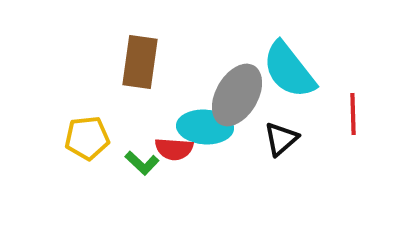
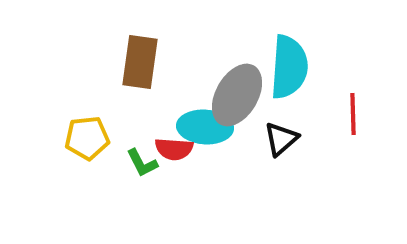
cyan semicircle: moved 3 px up; rotated 138 degrees counterclockwise
green L-shape: rotated 20 degrees clockwise
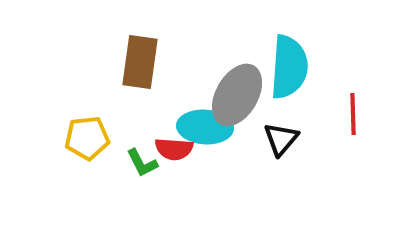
black triangle: rotated 9 degrees counterclockwise
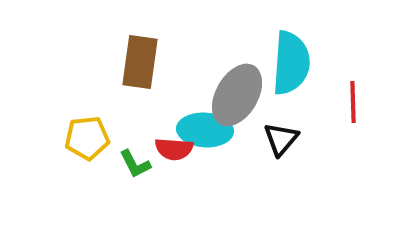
cyan semicircle: moved 2 px right, 4 px up
red line: moved 12 px up
cyan ellipse: moved 3 px down
green L-shape: moved 7 px left, 1 px down
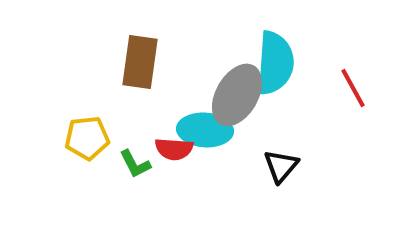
cyan semicircle: moved 16 px left
red line: moved 14 px up; rotated 27 degrees counterclockwise
black triangle: moved 27 px down
